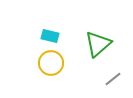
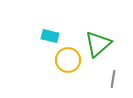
yellow circle: moved 17 px right, 3 px up
gray line: rotated 42 degrees counterclockwise
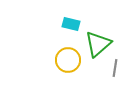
cyan rectangle: moved 21 px right, 12 px up
gray line: moved 2 px right, 11 px up
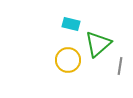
gray line: moved 5 px right, 2 px up
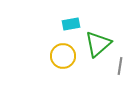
cyan rectangle: rotated 24 degrees counterclockwise
yellow circle: moved 5 px left, 4 px up
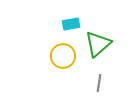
gray line: moved 21 px left, 17 px down
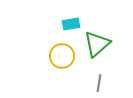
green triangle: moved 1 px left
yellow circle: moved 1 px left
